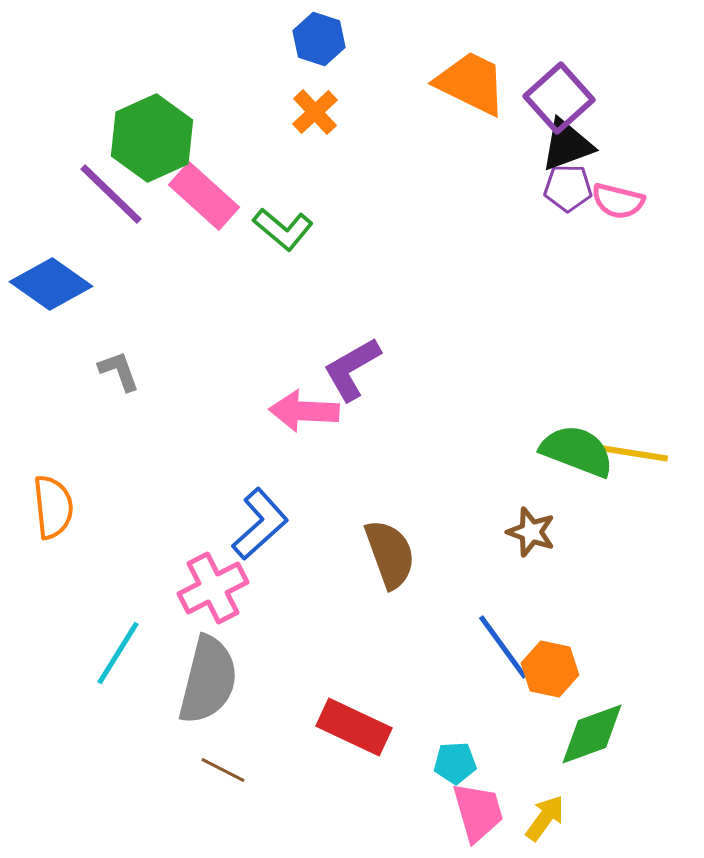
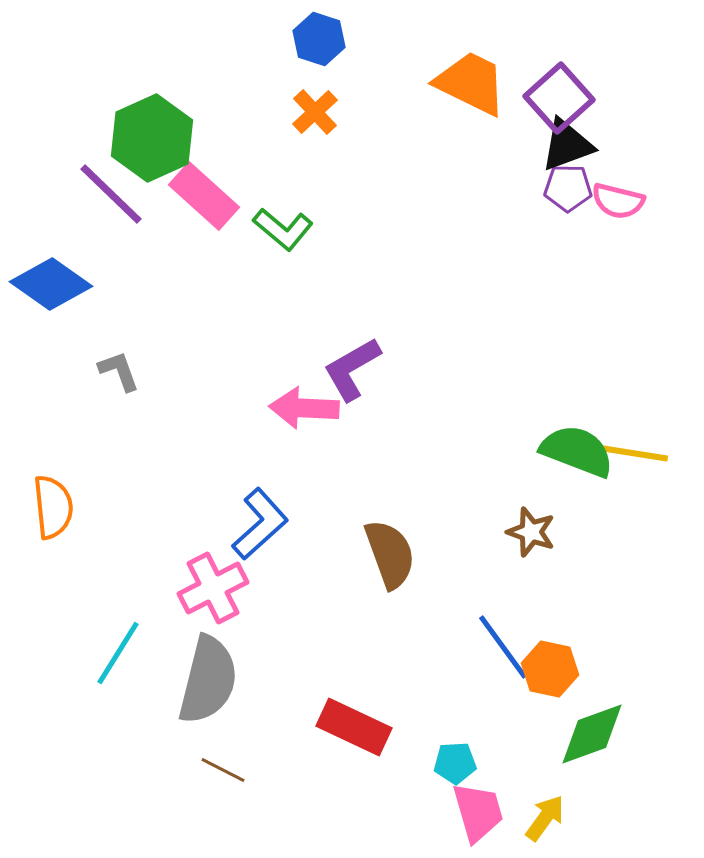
pink arrow: moved 3 px up
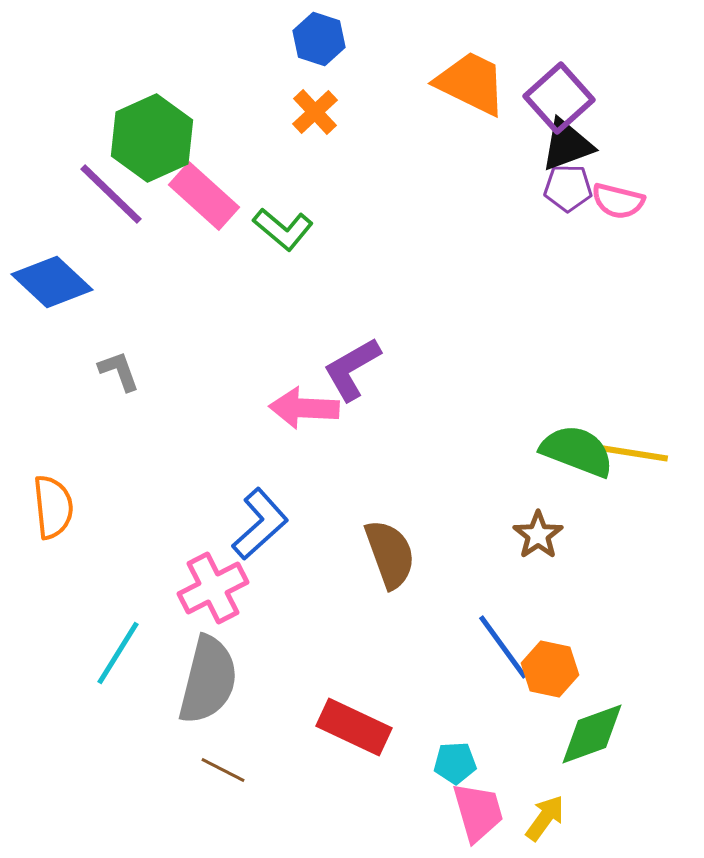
blue diamond: moved 1 px right, 2 px up; rotated 8 degrees clockwise
brown star: moved 7 px right, 3 px down; rotated 18 degrees clockwise
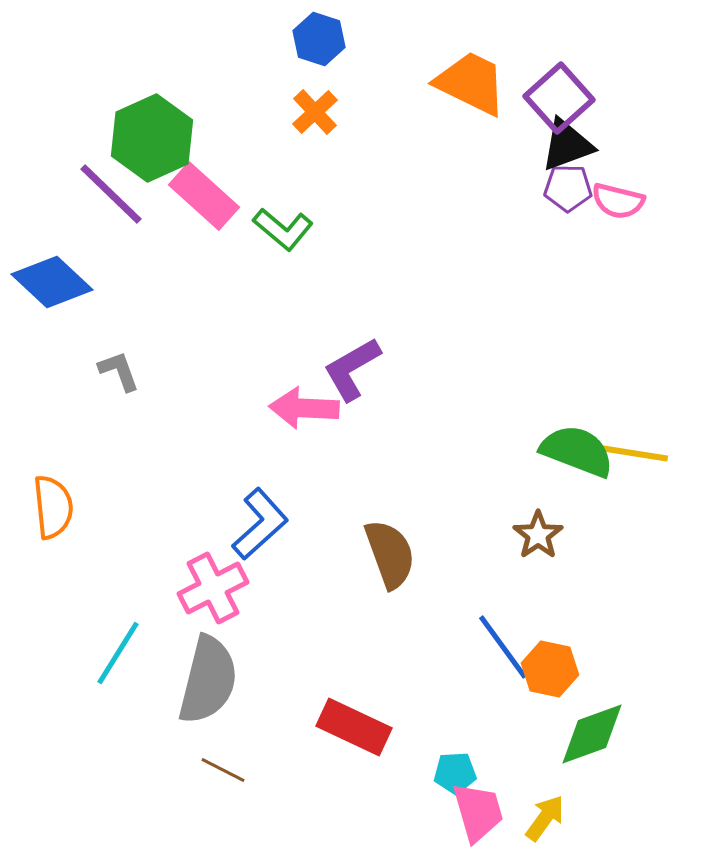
cyan pentagon: moved 10 px down
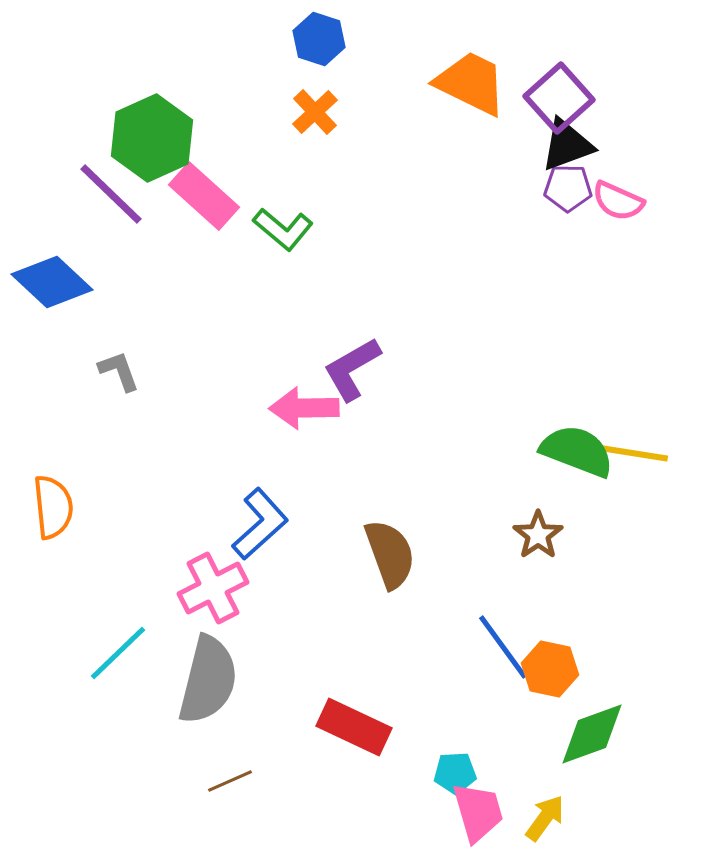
pink semicircle: rotated 10 degrees clockwise
pink arrow: rotated 4 degrees counterclockwise
cyan line: rotated 14 degrees clockwise
brown line: moved 7 px right, 11 px down; rotated 51 degrees counterclockwise
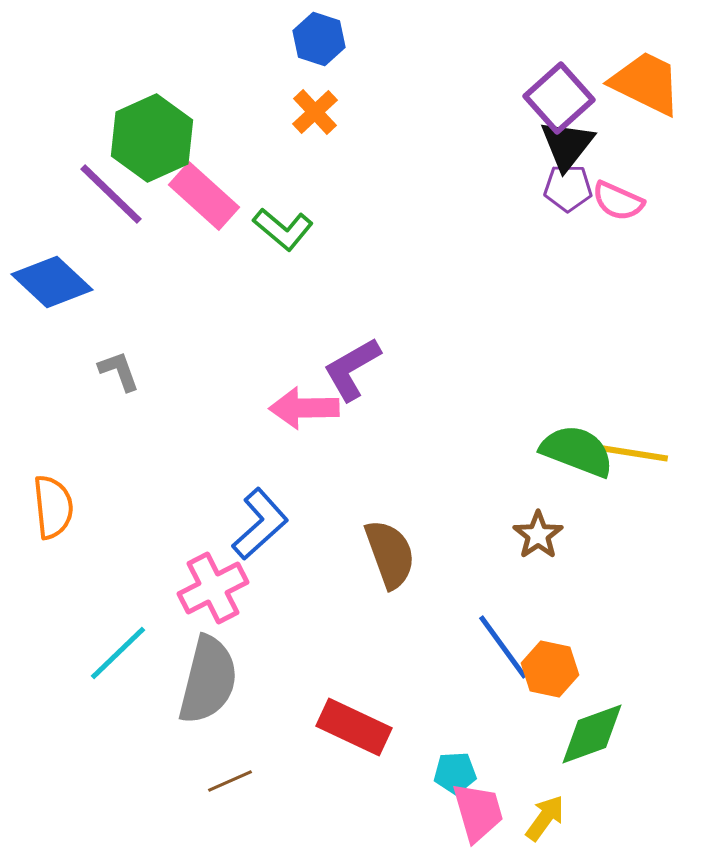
orange trapezoid: moved 175 px right
black triangle: rotated 32 degrees counterclockwise
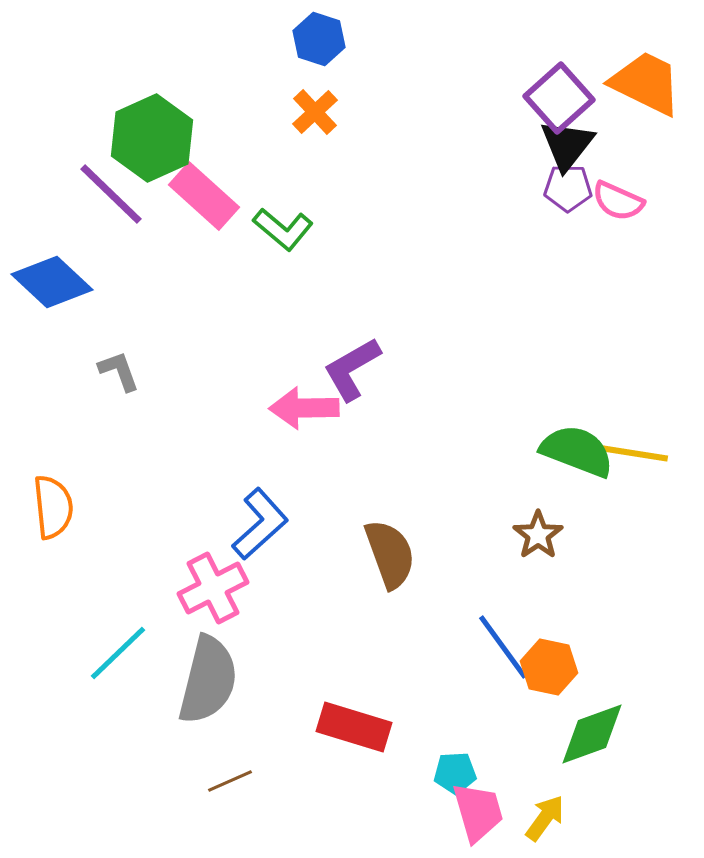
orange hexagon: moved 1 px left, 2 px up
red rectangle: rotated 8 degrees counterclockwise
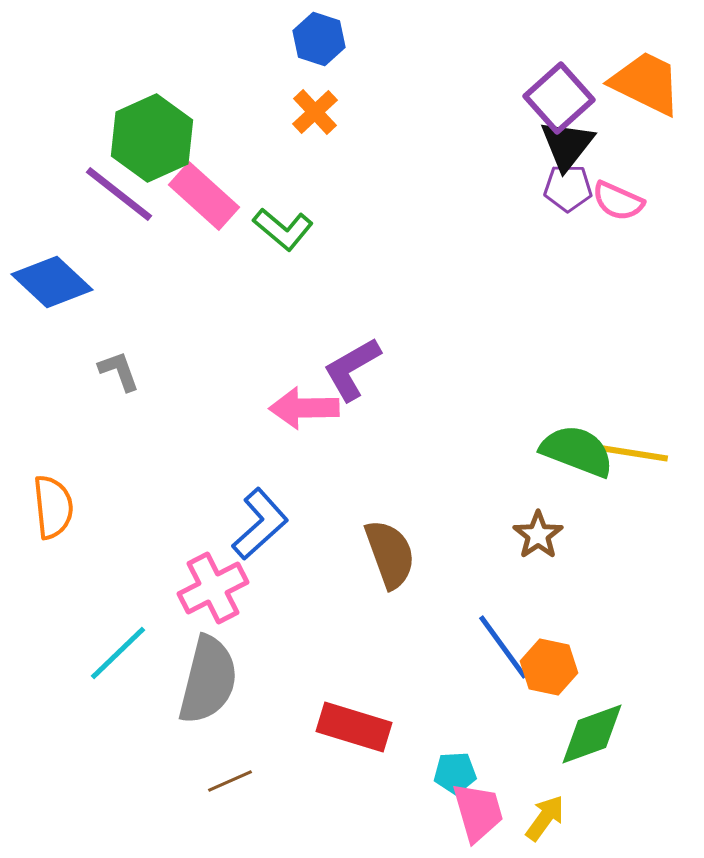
purple line: moved 8 px right; rotated 6 degrees counterclockwise
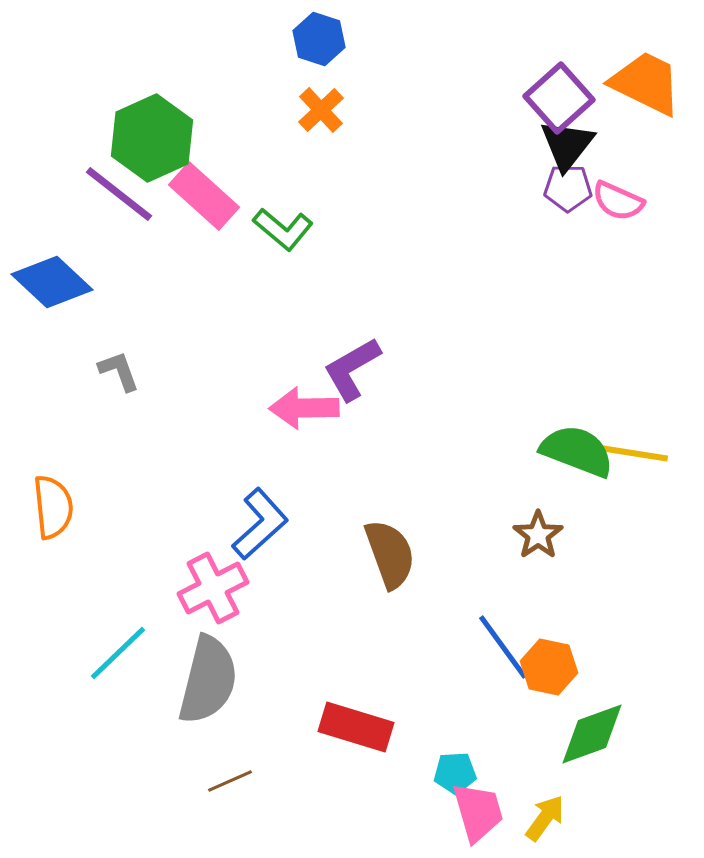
orange cross: moved 6 px right, 2 px up
red rectangle: moved 2 px right
